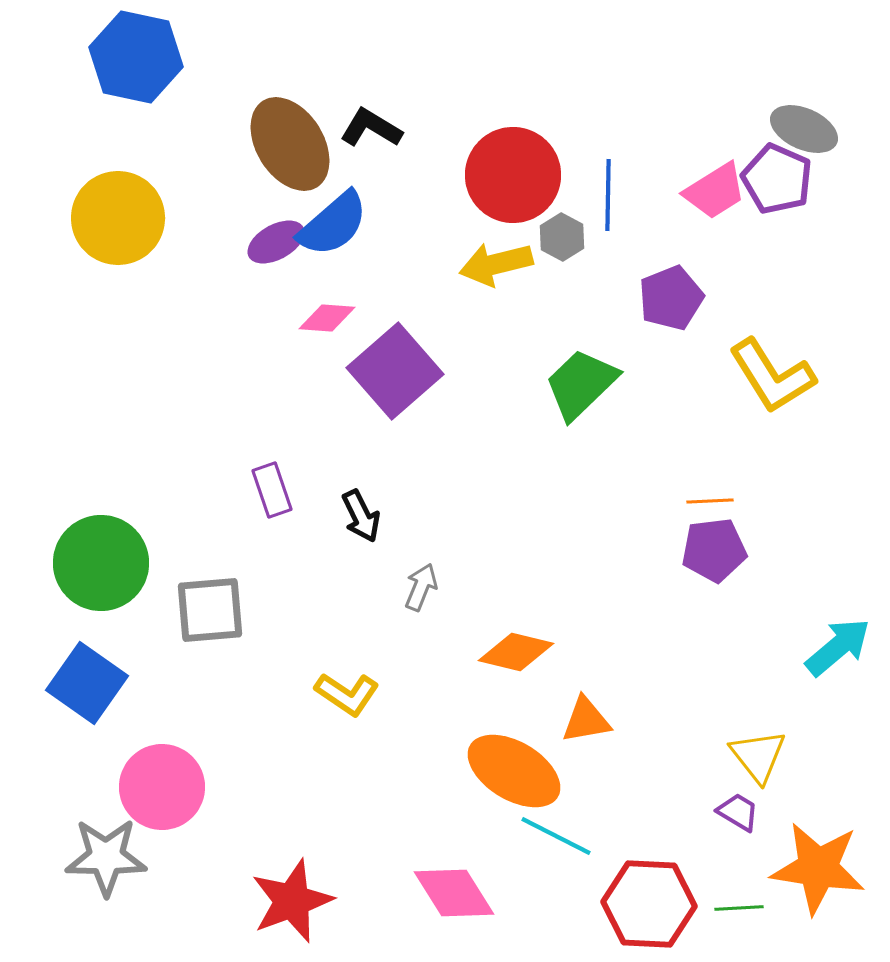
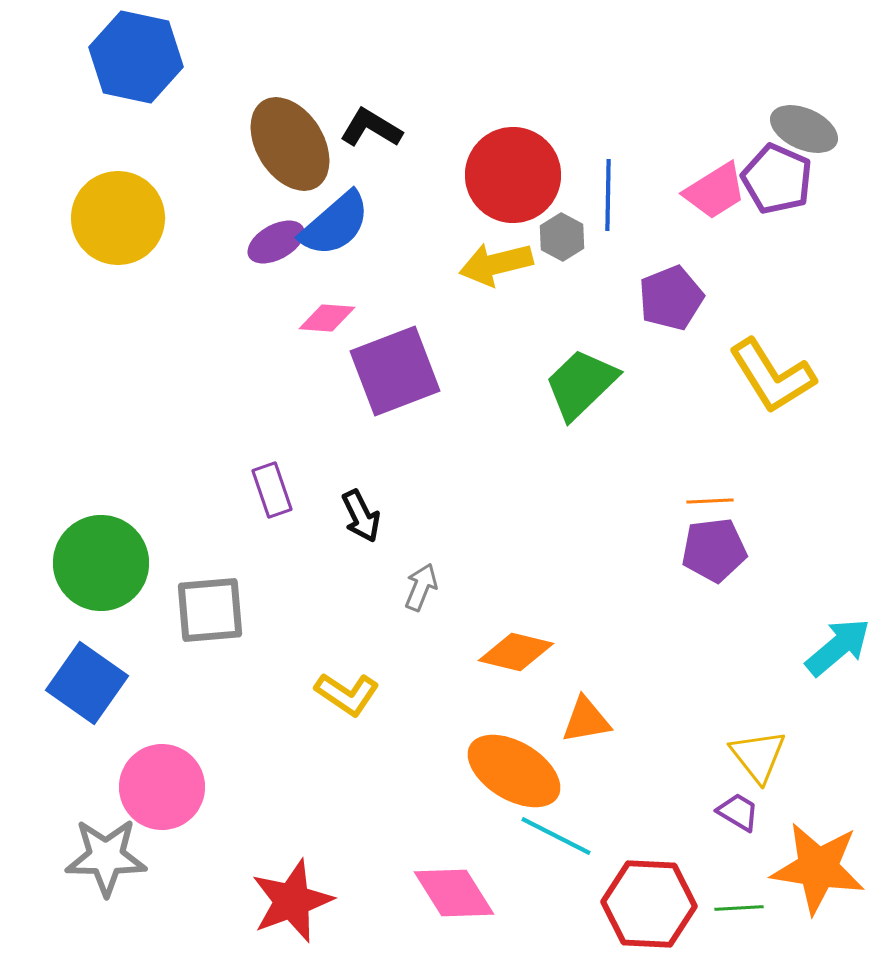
blue semicircle at (333, 224): moved 2 px right
purple square at (395, 371): rotated 20 degrees clockwise
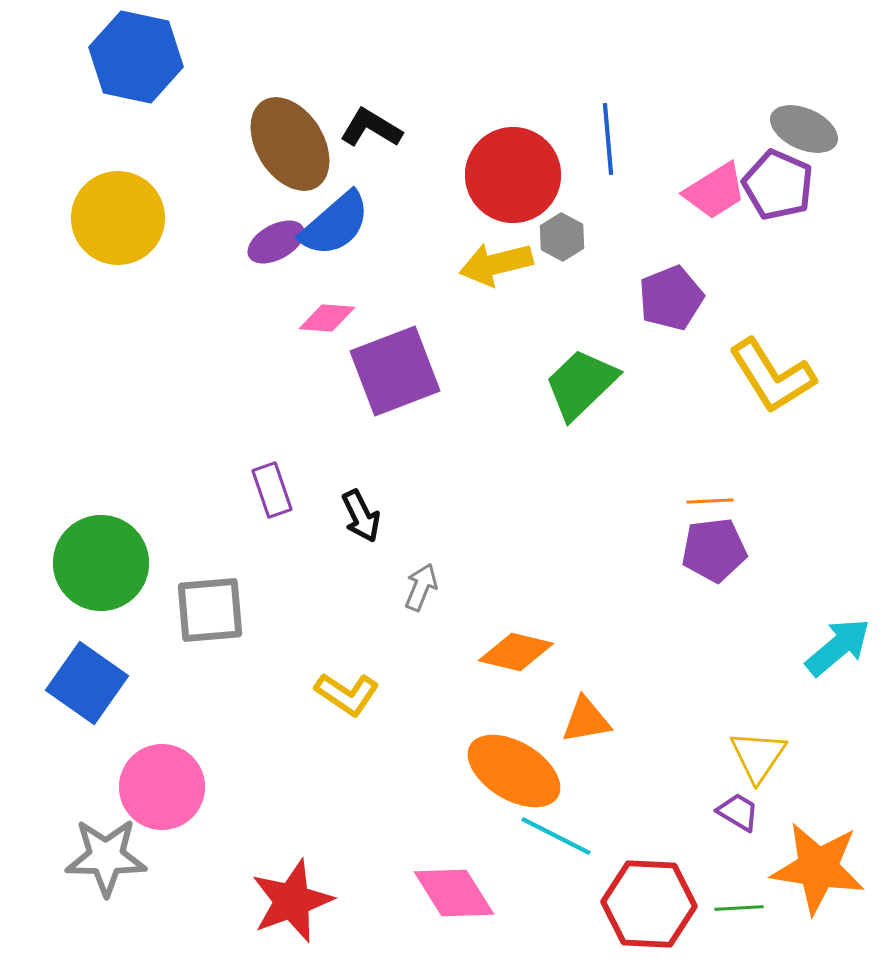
purple pentagon at (777, 179): moved 1 px right, 6 px down
blue line at (608, 195): moved 56 px up; rotated 6 degrees counterclockwise
yellow triangle at (758, 756): rotated 12 degrees clockwise
